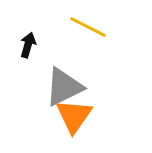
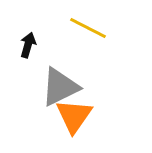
yellow line: moved 1 px down
gray triangle: moved 4 px left
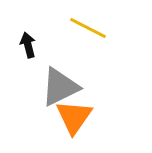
black arrow: rotated 30 degrees counterclockwise
orange triangle: moved 1 px down
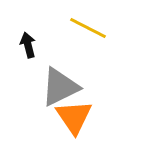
orange triangle: rotated 9 degrees counterclockwise
